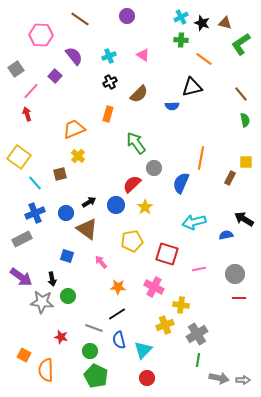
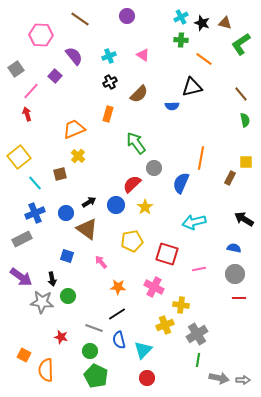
yellow square at (19, 157): rotated 15 degrees clockwise
blue semicircle at (226, 235): moved 8 px right, 13 px down; rotated 24 degrees clockwise
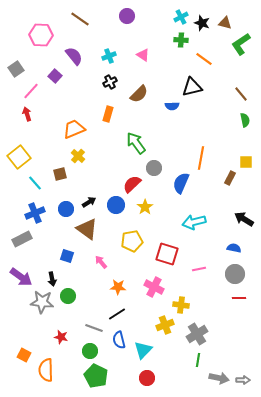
blue circle at (66, 213): moved 4 px up
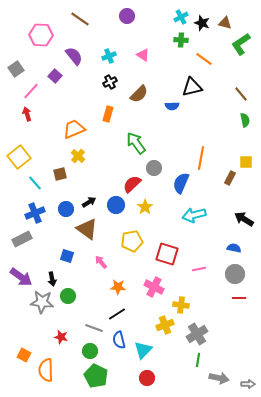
cyan arrow at (194, 222): moved 7 px up
gray arrow at (243, 380): moved 5 px right, 4 px down
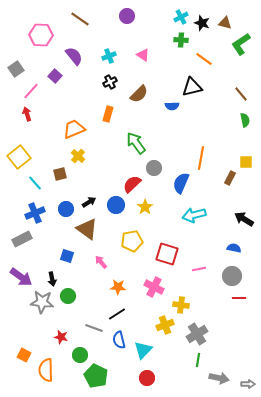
gray circle at (235, 274): moved 3 px left, 2 px down
green circle at (90, 351): moved 10 px left, 4 px down
